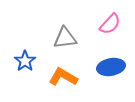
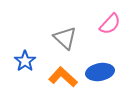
gray triangle: rotated 50 degrees clockwise
blue ellipse: moved 11 px left, 5 px down
orange L-shape: rotated 12 degrees clockwise
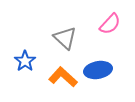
blue ellipse: moved 2 px left, 2 px up
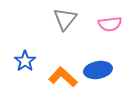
pink semicircle: rotated 40 degrees clockwise
gray triangle: moved 19 px up; rotated 25 degrees clockwise
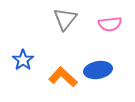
blue star: moved 2 px left, 1 px up
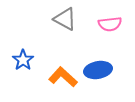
gray triangle: rotated 40 degrees counterclockwise
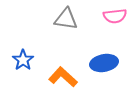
gray triangle: moved 1 px right; rotated 20 degrees counterclockwise
pink semicircle: moved 5 px right, 8 px up
blue ellipse: moved 6 px right, 7 px up
